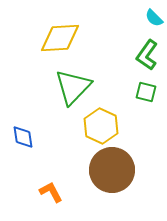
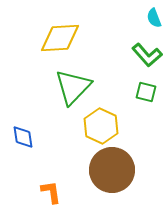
cyan semicircle: rotated 24 degrees clockwise
green L-shape: rotated 76 degrees counterclockwise
orange L-shape: rotated 20 degrees clockwise
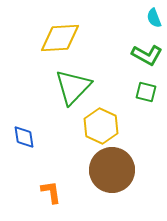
green L-shape: rotated 20 degrees counterclockwise
blue diamond: moved 1 px right
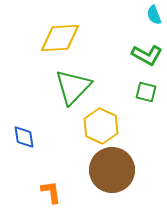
cyan semicircle: moved 3 px up
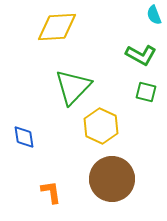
yellow diamond: moved 3 px left, 11 px up
green L-shape: moved 6 px left
brown circle: moved 9 px down
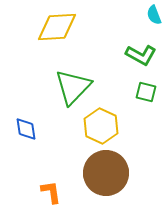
blue diamond: moved 2 px right, 8 px up
brown circle: moved 6 px left, 6 px up
